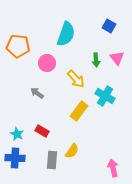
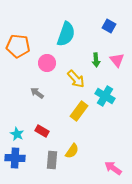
pink triangle: moved 2 px down
pink arrow: rotated 42 degrees counterclockwise
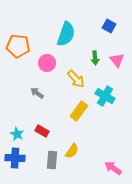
green arrow: moved 1 px left, 2 px up
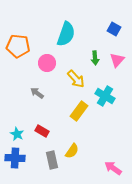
blue square: moved 5 px right, 3 px down
pink triangle: rotated 21 degrees clockwise
gray rectangle: rotated 18 degrees counterclockwise
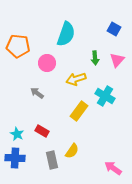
yellow arrow: rotated 114 degrees clockwise
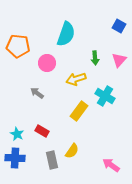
blue square: moved 5 px right, 3 px up
pink triangle: moved 2 px right
pink arrow: moved 2 px left, 3 px up
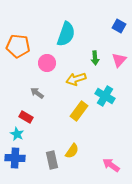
red rectangle: moved 16 px left, 14 px up
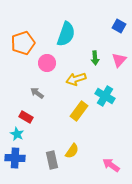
orange pentagon: moved 5 px right, 3 px up; rotated 25 degrees counterclockwise
